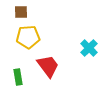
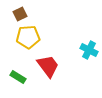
brown square: moved 1 px left, 2 px down; rotated 24 degrees counterclockwise
cyan cross: moved 2 px down; rotated 18 degrees counterclockwise
green rectangle: rotated 49 degrees counterclockwise
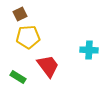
cyan cross: rotated 24 degrees counterclockwise
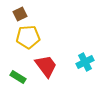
cyan cross: moved 4 px left, 12 px down; rotated 30 degrees counterclockwise
red trapezoid: moved 2 px left
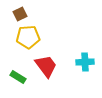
cyan cross: rotated 24 degrees clockwise
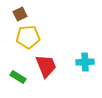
red trapezoid: rotated 15 degrees clockwise
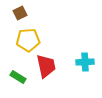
brown square: moved 1 px up
yellow pentagon: moved 3 px down
red trapezoid: rotated 10 degrees clockwise
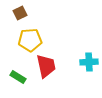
yellow pentagon: moved 2 px right
cyan cross: moved 4 px right
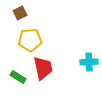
red trapezoid: moved 3 px left, 2 px down
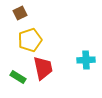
yellow pentagon: rotated 15 degrees counterclockwise
cyan cross: moved 3 px left, 2 px up
